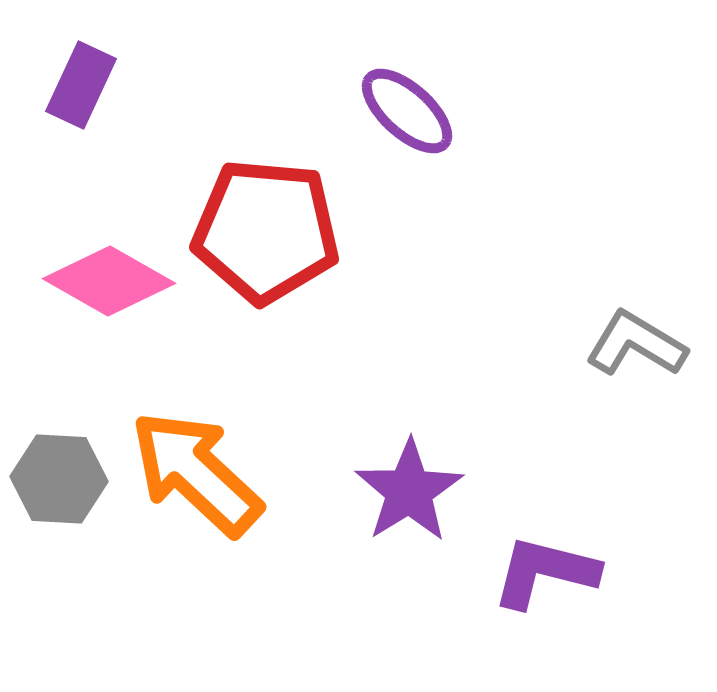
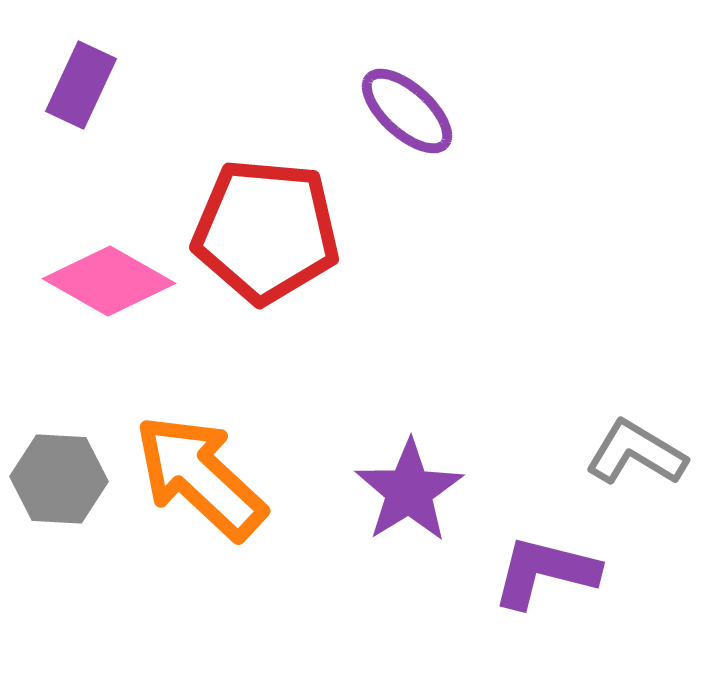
gray L-shape: moved 109 px down
orange arrow: moved 4 px right, 4 px down
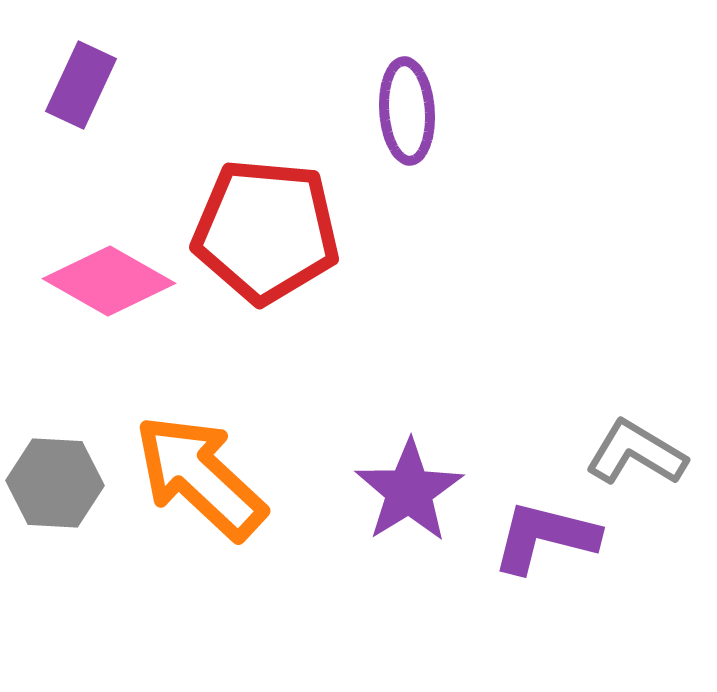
purple ellipse: rotated 44 degrees clockwise
gray hexagon: moved 4 px left, 4 px down
purple L-shape: moved 35 px up
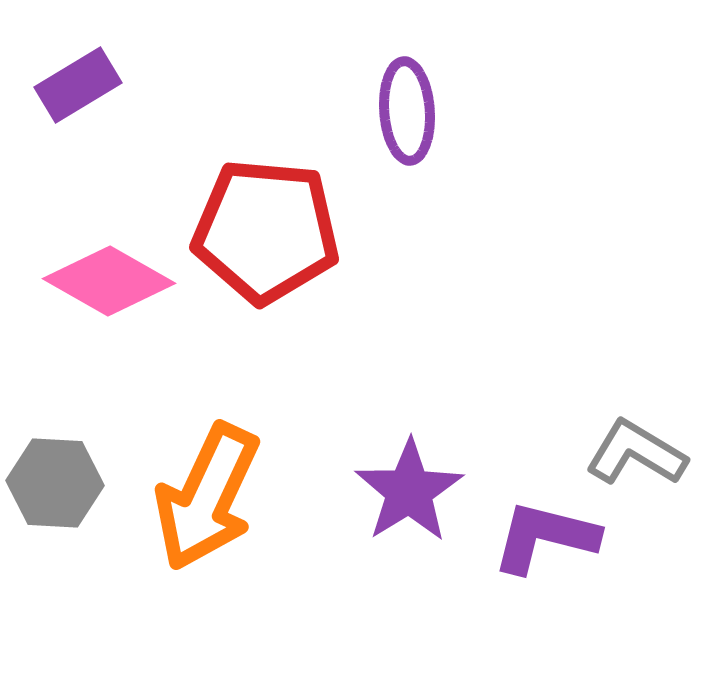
purple rectangle: moved 3 px left; rotated 34 degrees clockwise
orange arrow: moved 7 px right, 20 px down; rotated 108 degrees counterclockwise
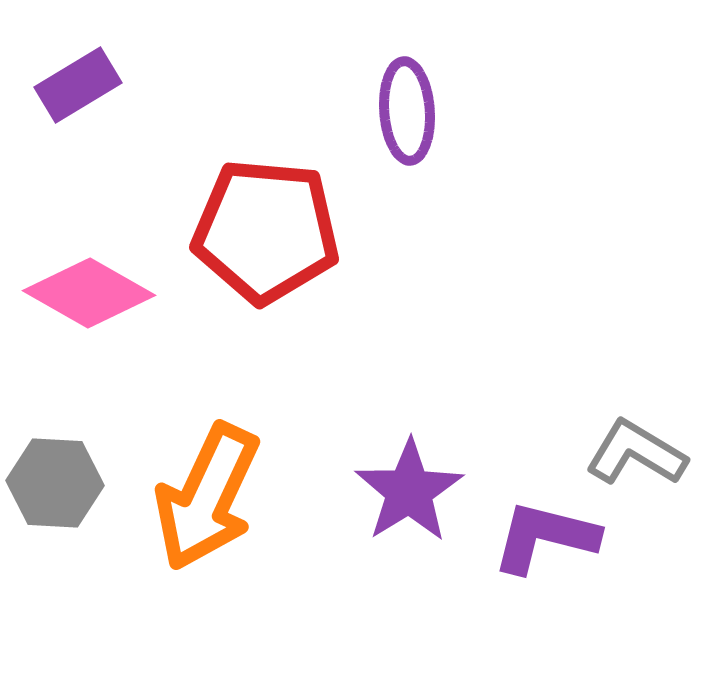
pink diamond: moved 20 px left, 12 px down
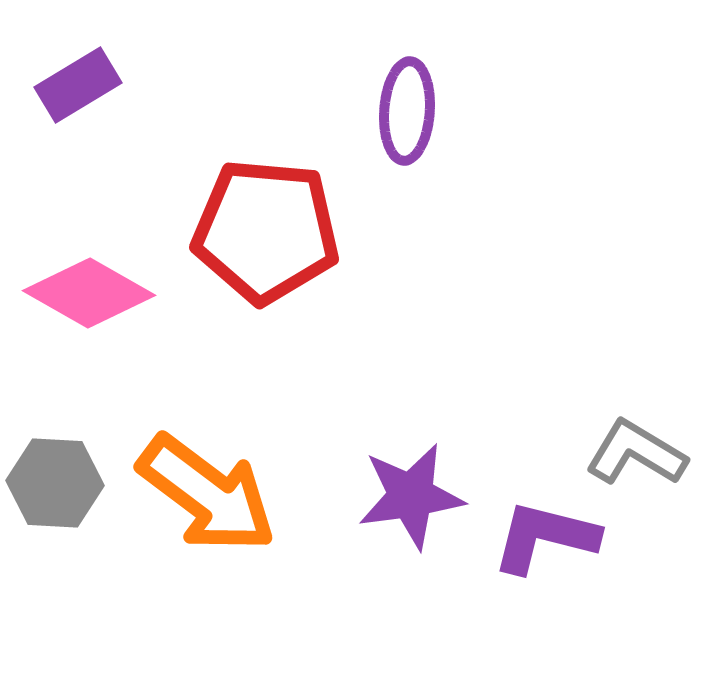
purple ellipse: rotated 8 degrees clockwise
purple star: moved 2 px right, 5 px down; rotated 24 degrees clockwise
orange arrow: moved 3 px up; rotated 78 degrees counterclockwise
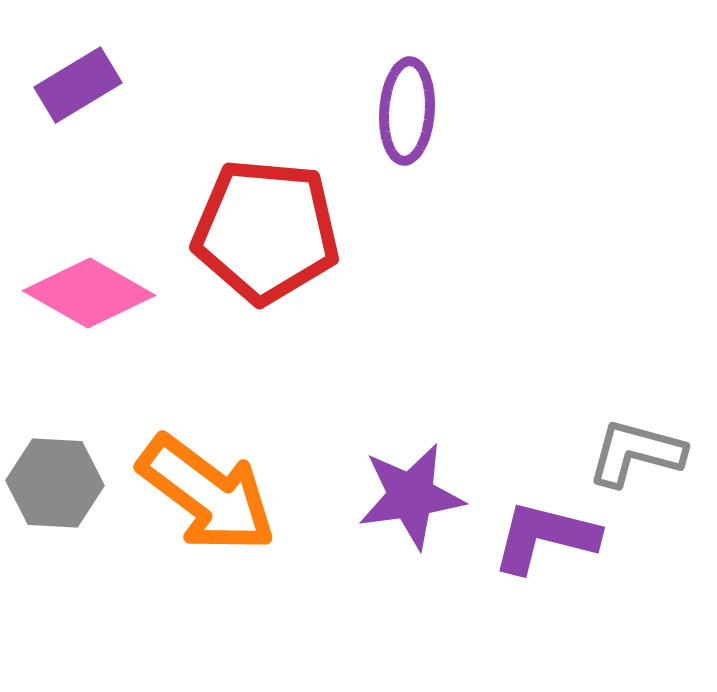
gray L-shape: rotated 16 degrees counterclockwise
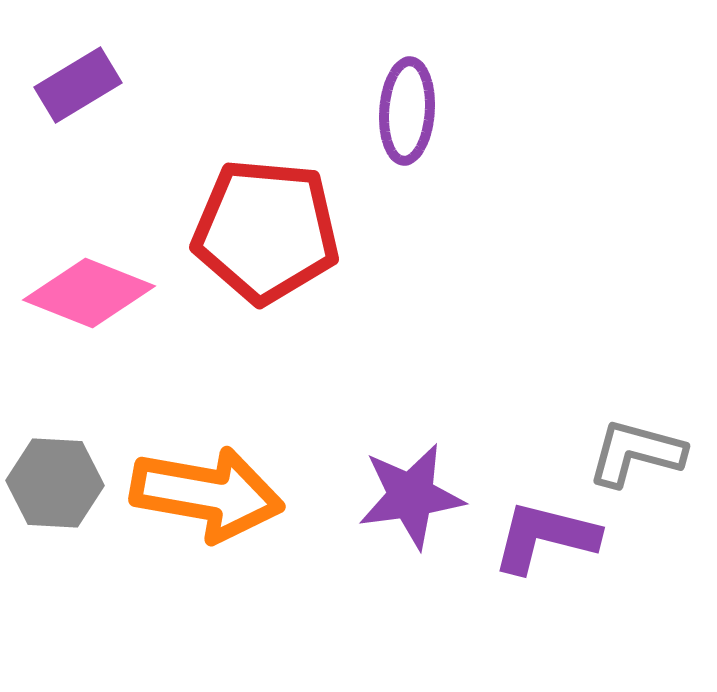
pink diamond: rotated 8 degrees counterclockwise
orange arrow: rotated 27 degrees counterclockwise
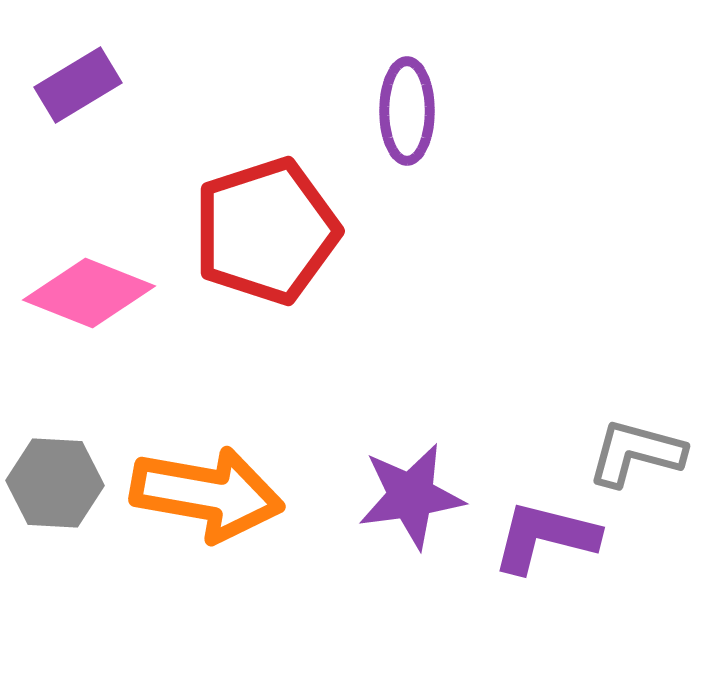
purple ellipse: rotated 4 degrees counterclockwise
red pentagon: rotated 23 degrees counterclockwise
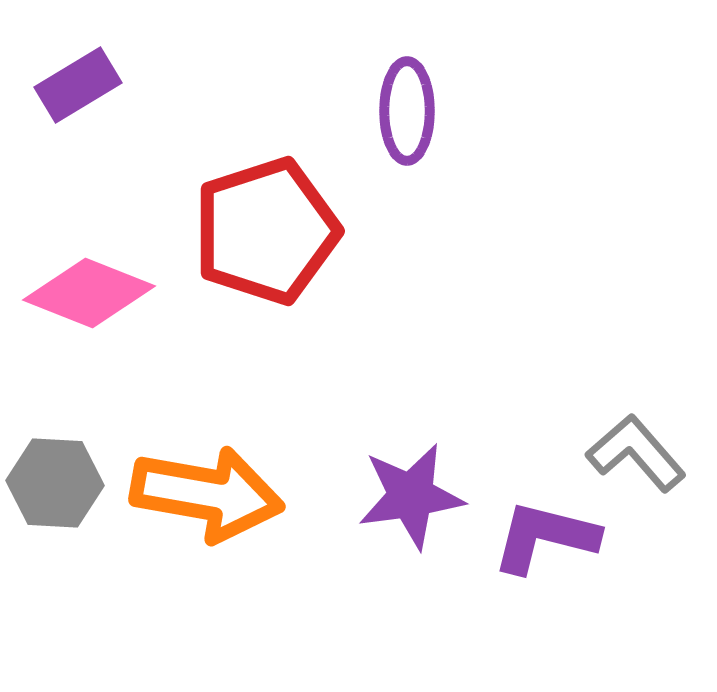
gray L-shape: rotated 34 degrees clockwise
